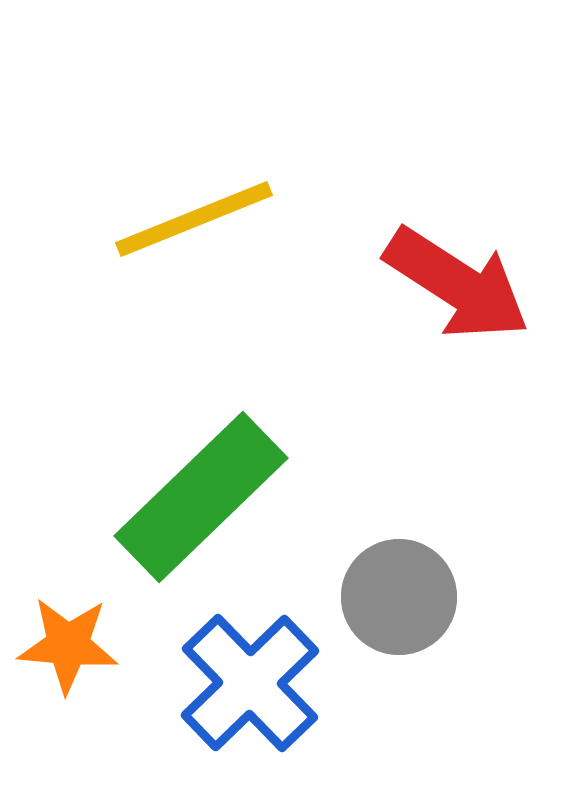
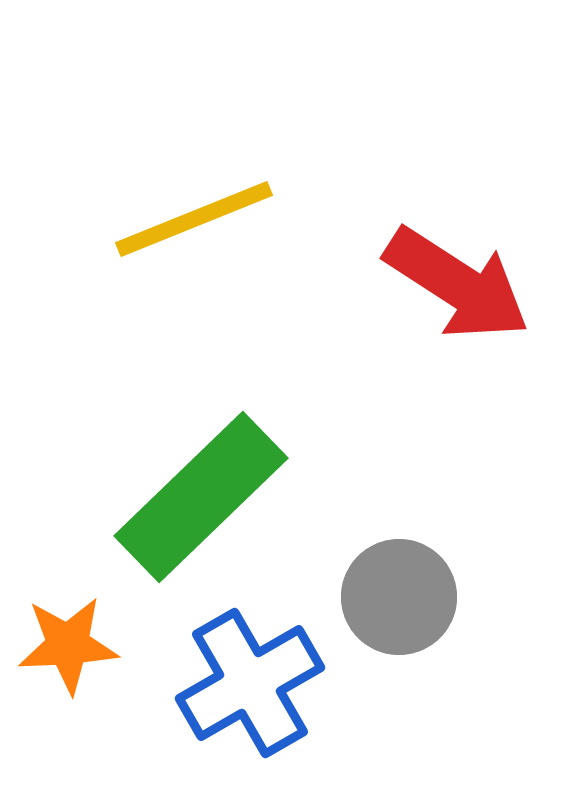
orange star: rotated 8 degrees counterclockwise
blue cross: rotated 14 degrees clockwise
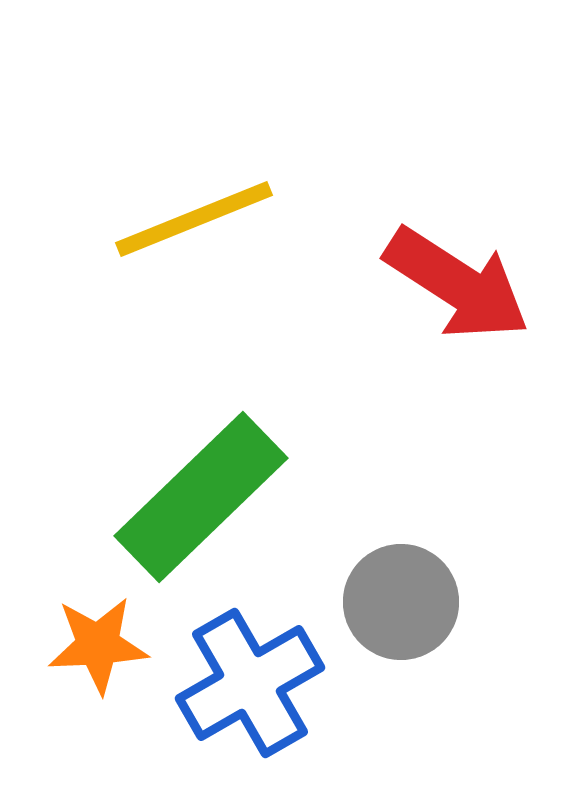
gray circle: moved 2 px right, 5 px down
orange star: moved 30 px right
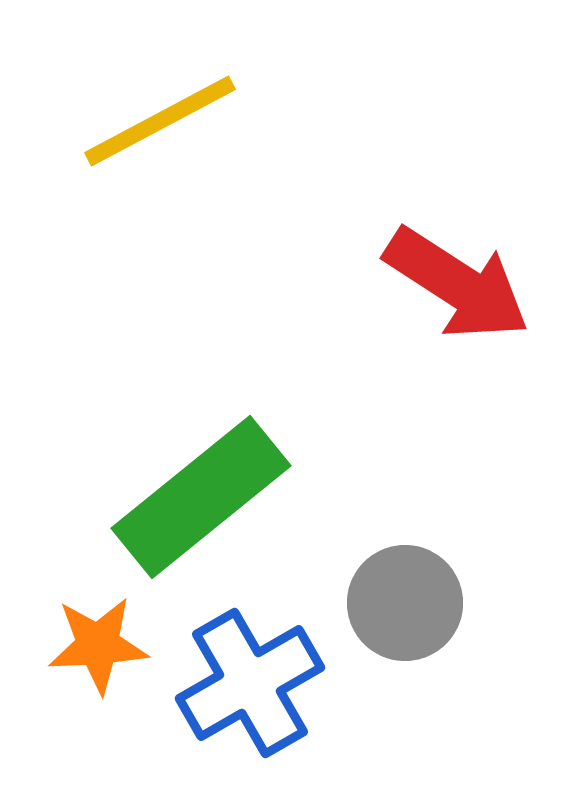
yellow line: moved 34 px left, 98 px up; rotated 6 degrees counterclockwise
green rectangle: rotated 5 degrees clockwise
gray circle: moved 4 px right, 1 px down
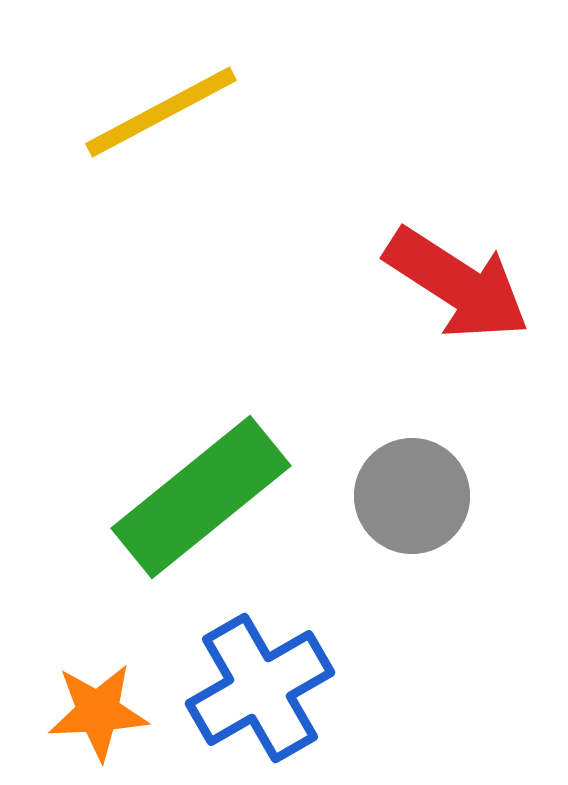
yellow line: moved 1 px right, 9 px up
gray circle: moved 7 px right, 107 px up
orange star: moved 67 px down
blue cross: moved 10 px right, 5 px down
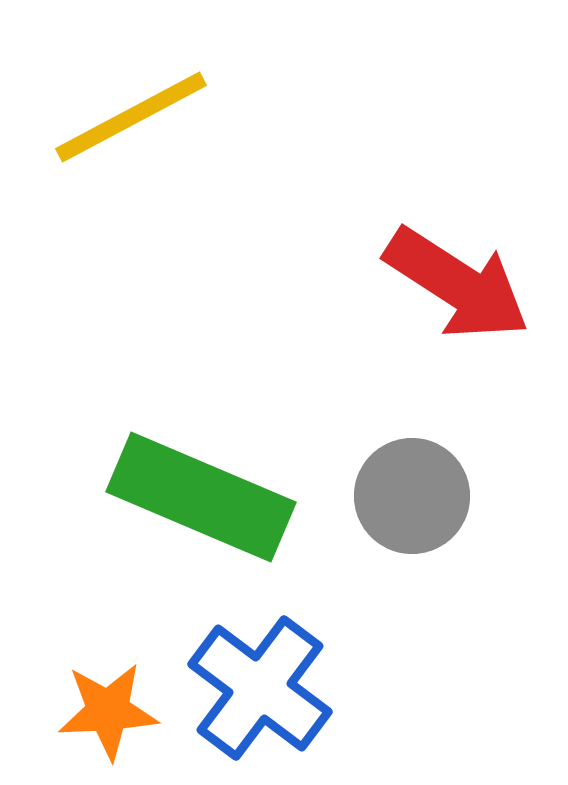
yellow line: moved 30 px left, 5 px down
green rectangle: rotated 62 degrees clockwise
blue cross: rotated 23 degrees counterclockwise
orange star: moved 10 px right, 1 px up
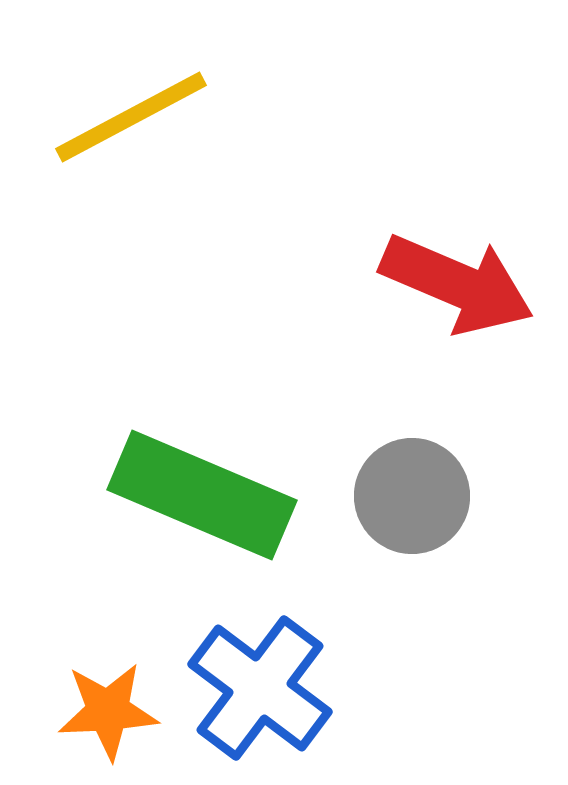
red arrow: rotated 10 degrees counterclockwise
green rectangle: moved 1 px right, 2 px up
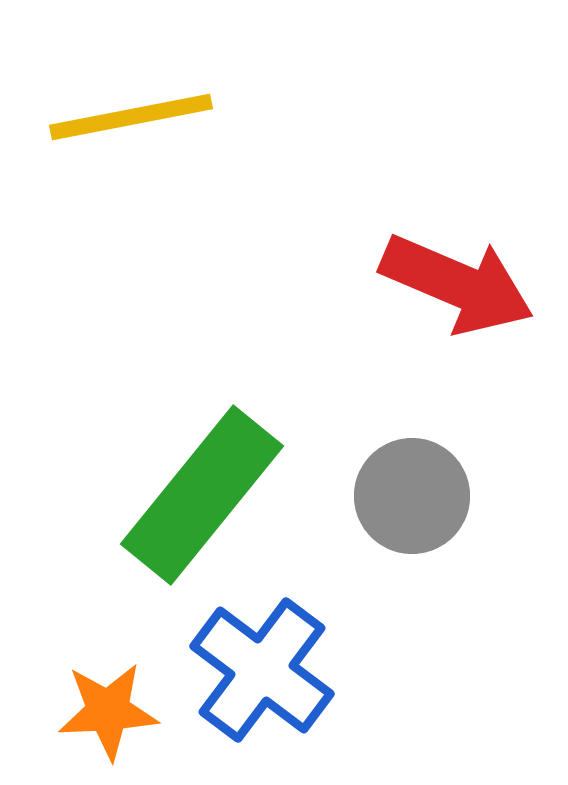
yellow line: rotated 17 degrees clockwise
green rectangle: rotated 74 degrees counterclockwise
blue cross: moved 2 px right, 18 px up
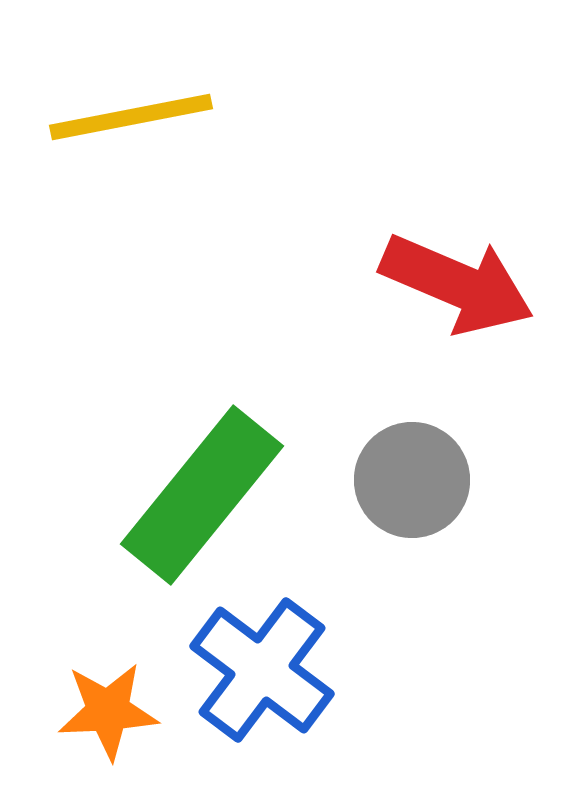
gray circle: moved 16 px up
